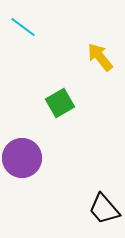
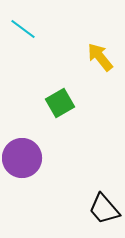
cyan line: moved 2 px down
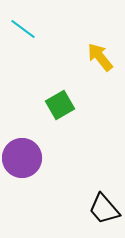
green square: moved 2 px down
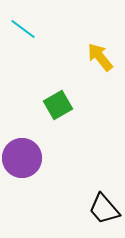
green square: moved 2 px left
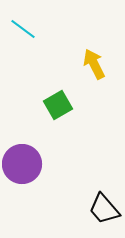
yellow arrow: moved 6 px left, 7 px down; rotated 12 degrees clockwise
purple circle: moved 6 px down
